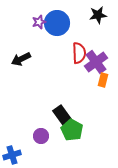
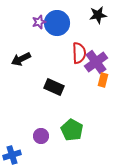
black rectangle: moved 8 px left, 28 px up; rotated 30 degrees counterclockwise
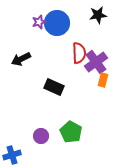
green pentagon: moved 1 px left, 2 px down
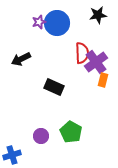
red semicircle: moved 3 px right
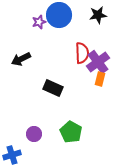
blue circle: moved 2 px right, 8 px up
purple cross: moved 2 px right
orange rectangle: moved 3 px left, 1 px up
black rectangle: moved 1 px left, 1 px down
purple circle: moved 7 px left, 2 px up
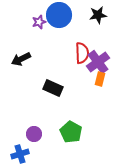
blue cross: moved 8 px right, 1 px up
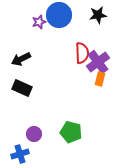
black rectangle: moved 31 px left
green pentagon: rotated 15 degrees counterclockwise
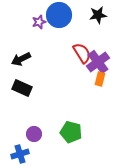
red semicircle: rotated 30 degrees counterclockwise
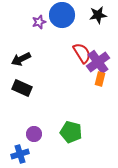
blue circle: moved 3 px right
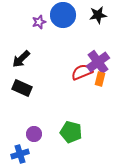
blue circle: moved 1 px right
red semicircle: moved 19 px down; rotated 80 degrees counterclockwise
black arrow: rotated 18 degrees counterclockwise
